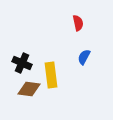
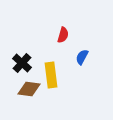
red semicircle: moved 15 px left, 12 px down; rotated 28 degrees clockwise
blue semicircle: moved 2 px left
black cross: rotated 18 degrees clockwise
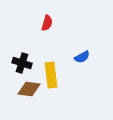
red semicircle: moved 16 px left, 12 px up
blue semicircle: rotated 147 degrees counterclockwise
black cross: rotated 24 degrees counterclockwise
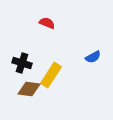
red semicircle: rotated 84 degrees counterclockwise
blue semicircle: moved 11 px right
yellow rectangle: rotated 40 degrees clockwise
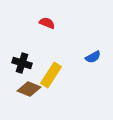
brown diamond: rotated 15 degrees clockwise
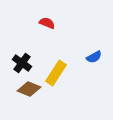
blue semicircle: moved 1 px right
black cross: rotated 18 degrees clockwise
yellow rectangle: moved 5 px right, 2 px up
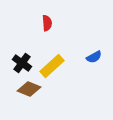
red semicircle: rotated 63 degrees clockwise
yellow rectangle: moved 4 px left, 7 px up; rotated 15 degrees clockwise
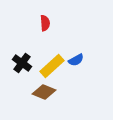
red semicircle: moved 2 px left
blue semicircle: moved 18 px left, 3 px down
brown diamond: moved 15 px right, 3 px down
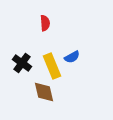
blue semicircle: moved 4 px left, 3 px up
yellow rectangle: rotated 70 degrees counterclockwise
brown diamond: rotated 55 degrees clockwise
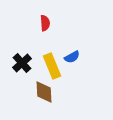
black cross: rotated 12 degrees clockwise
brown diamond: rotated 10 degrees clockwise
